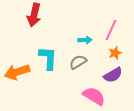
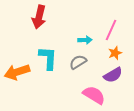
red arrow: moved 5 px right, 2 px down
pink semicircle: moved 1 px up
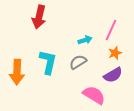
cyan arrow: rotated 16 degrees counterclockwise
cyan L-shape: moved 4 px down; rotated 10 degrees clockwise
orange arrow: rotated 70 degrees counterclockwise
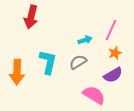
red arrow: moved 8 px left
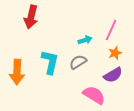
cyan L-shape: moved 2 px right
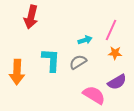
orange star: rotated 24 degrees clockwise
cyan L-shape: moved 1 px right, 2 px up; rotated 10 degrees counterclockwise
purple semicircle: moved 4 px right, 7 px down
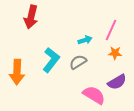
cyan L-shape: rotated 35 degrees clockwise
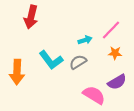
pink line: rotated 20 degrees clockwise
cyan L-shape: rotated 105 degrees clockwise
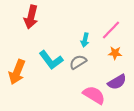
cyan arrow: rotated 120 degrees clockwise
orange arrow: rotated 20 degrees clockwise
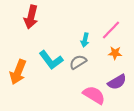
orange arrow: moved 1 px right
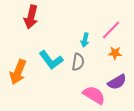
gray semicircle: rotated 132 degrees clockwise
